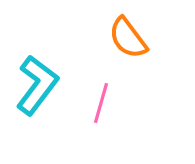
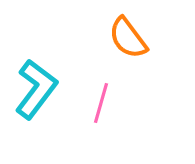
cyan L-shape: moved 1 px left, 4 px down
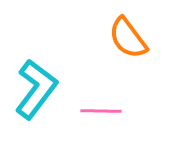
pink line: moved 8 px down; rotated 75 degrees clockwise
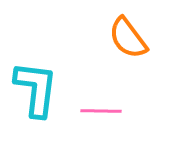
cyan L-shape: rotated 30 degrees counterclockwise
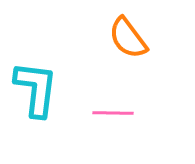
pink line: moved 12 px right, 2 px down
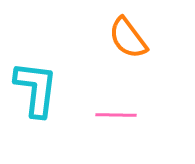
pink line: moved 3 px right, 2 px down
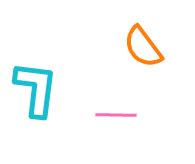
orange semicircle: moved 15 px right, 9 px down
